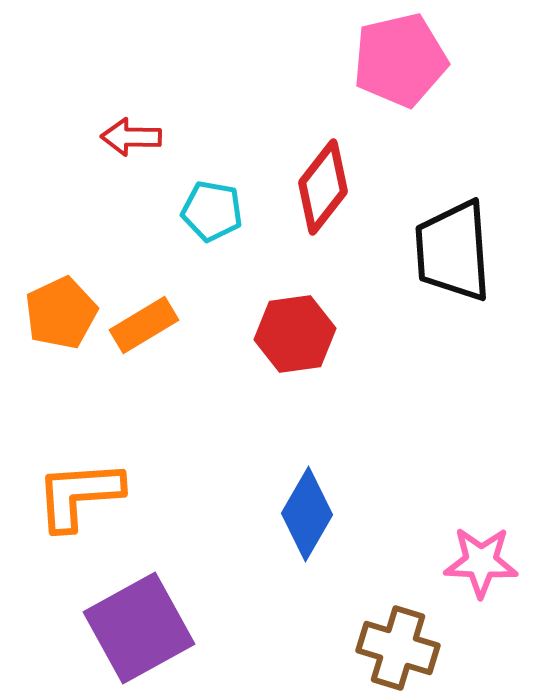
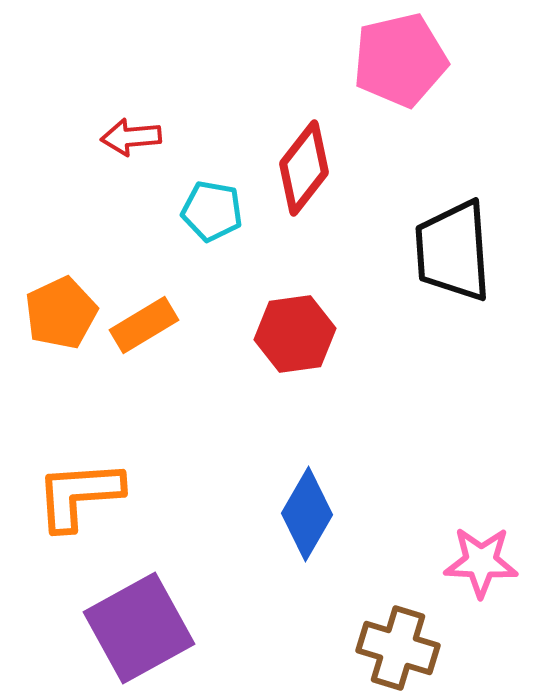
red arrow: rotated 6 degrees counterclockwise
red diamond: moved 19 px left, 19 px up
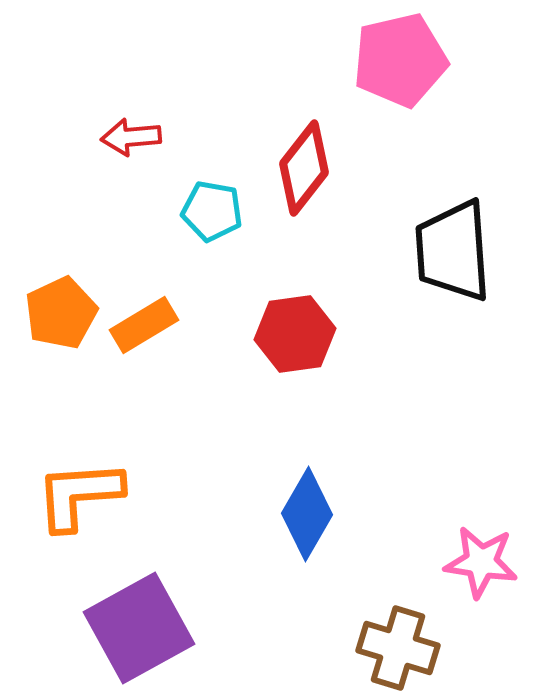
pink star: rotated 6 degrees clockwise
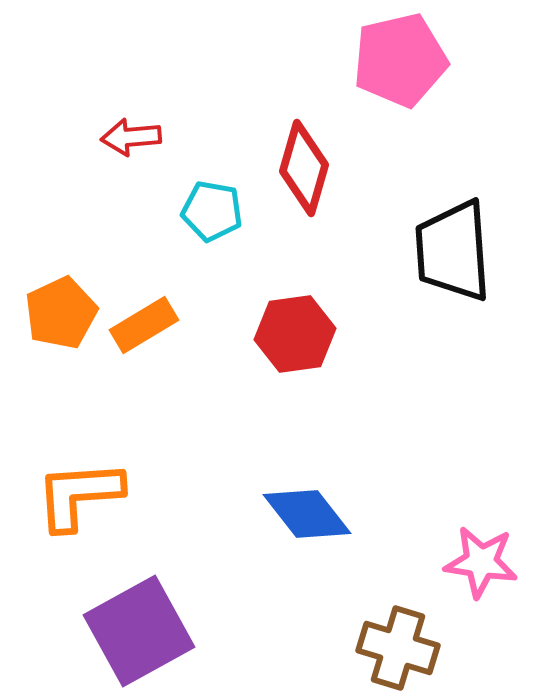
red diamond: rotated 22 degrees counterclockwise
blue diamond: rotated 68 degrees counterclockwise
purple square: moved 3 px down
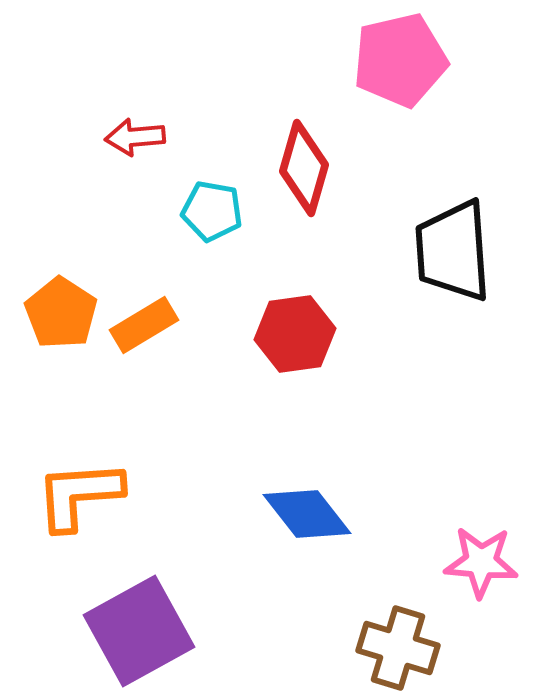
red arrow: moved 4 px right
orange pentagon: rotated 14 degrees counterclockwise
pink star: rotated 4 degrees counterclockwise
